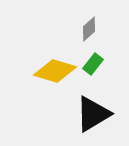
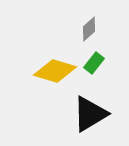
green rectangle: moved 1 px right, 1 px up
black triangle: moved 3 px left
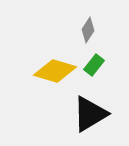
gray diamond: moved 1 px left, 1 px down; rotated 15 degrees counterclockwise
green rectangle: moved 2 px down
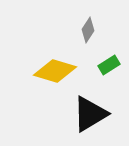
green rectangle: moved 15 px right; rotated 20 degrees clockwise
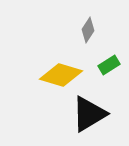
yellow diamond: moved 6 px right, 4 px down
black triangle: moved 1 px left
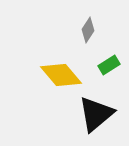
yellow diamond: rotated 33 degrees clockwise
black triangle: moved 7 px right; rotated 9 degrees counterclockwise
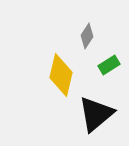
gray diamond: moved 1 px left, 6 px down
yellow diamond: rotated 54 degrees clockwise
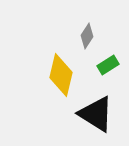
green rectangle: moved 1 px left
black triangle: rotated 48 degrees counterclockwise
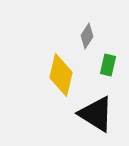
green rectangle: rotated 45 degrees counterclockwise
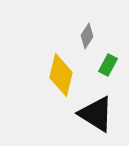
green rectangle: rotated 15 degrees clockwise
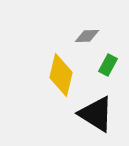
gray diamond: rotated 55 degrees clockwise
